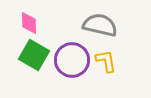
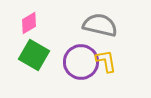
pink diamond: rotated 60 degrees clockwise
purple circle: moved 9 px right, 2 px down
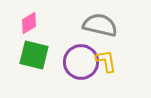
green square: rotated 16 degrees counterclockwise
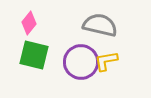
pink diamond: rotated 20 degrees counterclockwise
yellow L-shape: rotated 90 degrees counterclockwise
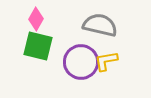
pink diamond: moved 7 px right, 4 px up; rotated 10 degrees counterclockwise
green square: moved 4 px right, 9 px up
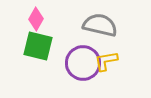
purple circle: moved 2 px right, 1 px down
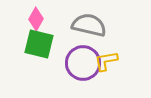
gray semicircle: moved 11 px left
green square: moved 1 px right, 2 px up
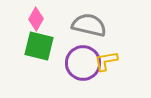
green square: moved 2 px down
